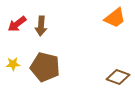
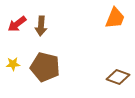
orange trapezoid: rotated 30 degrees counterclockwise
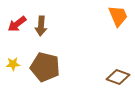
orange trapezoid: moved 3 px right, 2 px up; rotated 45 degrees counterclockwise
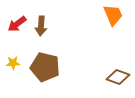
orange trapezoid: moved 5 px left, 1 px up
yellow star: moved 1 px up
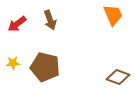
brown arrow: moved 9 px right, 6 px up; rotated 24 degrees counterclockwise
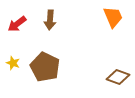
orange trapezoid: moved 2 px down
brown arrow: rotated 24 degrees clockwise
yellow star: rotated 24 degrees clockwise
brown pentagon: rotated 12 degrees clockwise
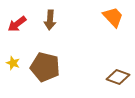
orange trapezoid: rotated 20 degrees counterclockwise
brown pentagon: rotated 12 degrees counterclockwise
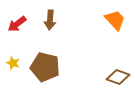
orange trapezoid: moved 2 px right, 3 px down
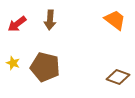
orange trapezoid: rotated 10 degrees counterclockwise
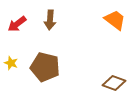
yellow star: moved 2 px left
brown diamond: moved 4 px left, 6 px down
